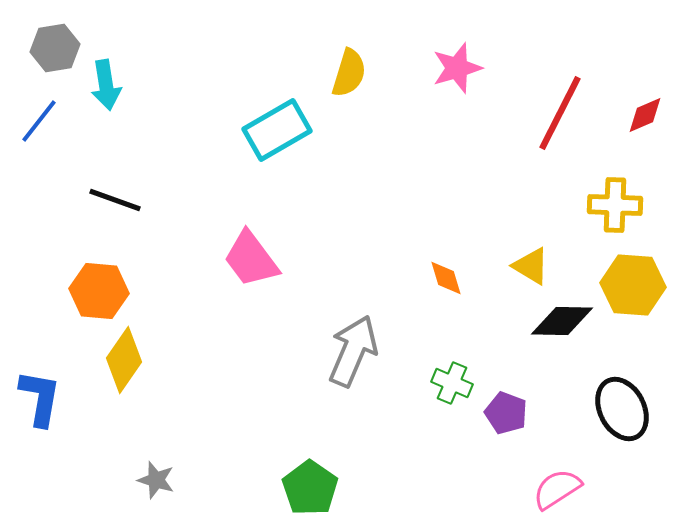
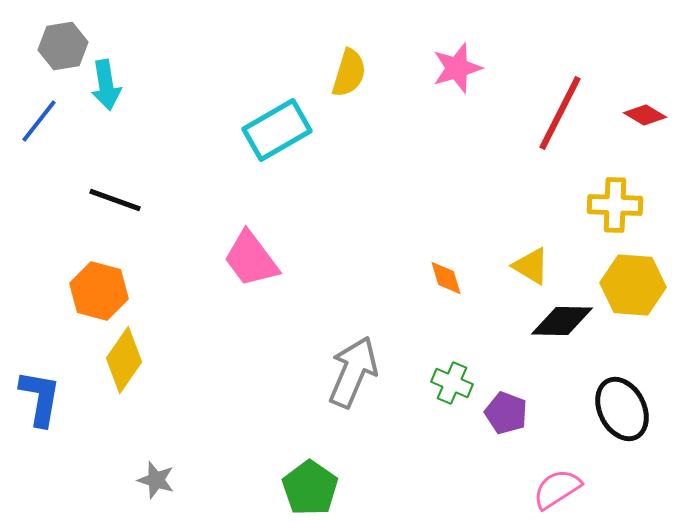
gray hexagon: moved 8 px right, 2 px up
red diamond: rotated 54 degrees clockwise
orange hexagon: rotated 10 degrees clockwise
gray arrow: moved 21 px down
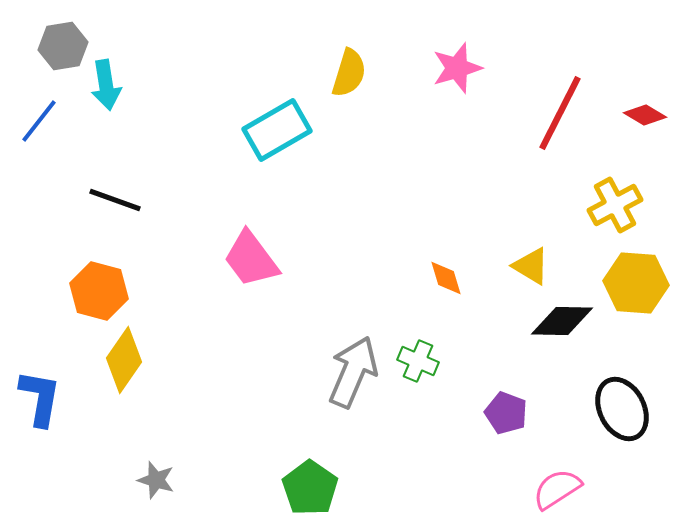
yellow cross: rotated 30 degrees counterclockwise
yellow hexagon: moved 3 px right, 2 px up
green cross: moved 34 px left, 22 px up
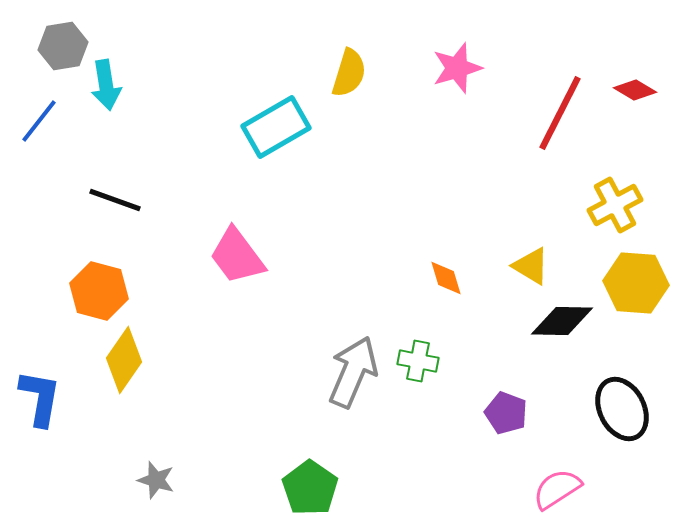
red diamond: moved 10 px left, 25 px up
cyan rectangle: moved 1 px left, 3 px up
pink trapezoid: moved 14 px left, 3 px up
green cross: rotated 12 degrees counterclockwise
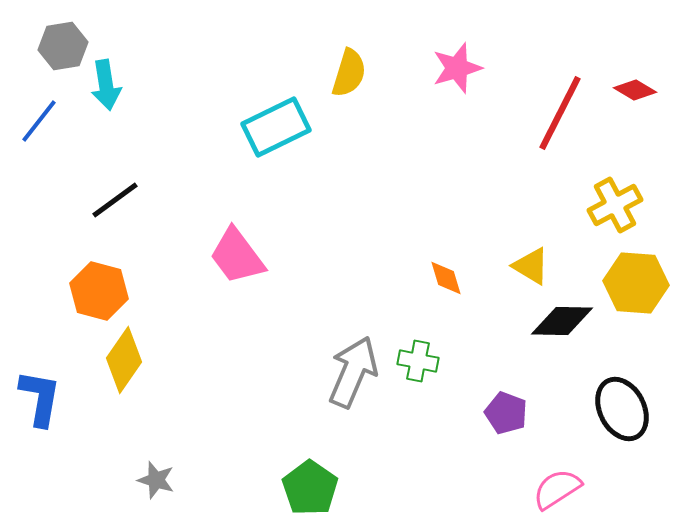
cyan rectangle: rotated 4 degrees clockwise
black line: rotated 56 degrees counterclockwise
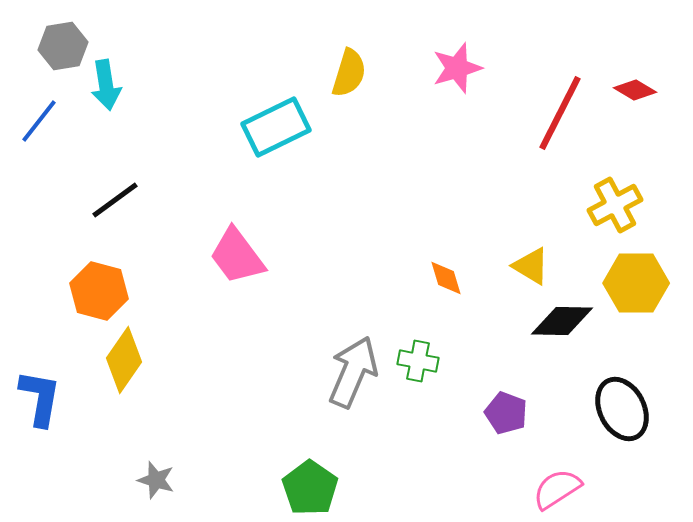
yellow hexagon: rotated 4 degrees counterclockwise
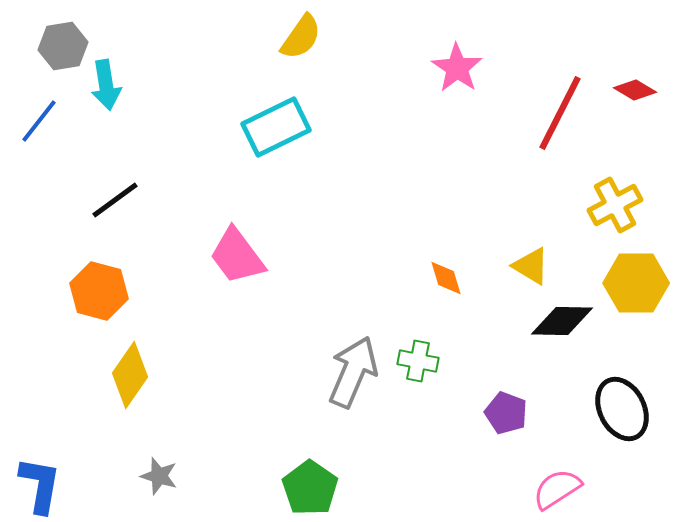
pink star: rotated 21 degrees counterclockwise
yellow semicircle: moved 48 px left, 36 px up; rotated 18 degrees clockwise
yellow diamond: moved 6 px right, 15 px down
blue L-shape: moved 87 px down
gray star: moved 3 px right, 4 px up
